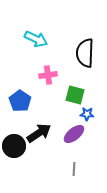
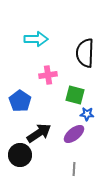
cyan arrow: rotated 25 degrees counterclockwise
black circle: moved 6 px right, 9 px down
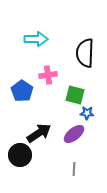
blue pentagon: moved 2 px right, 10 px up
blue star: moved 1 px up
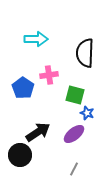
pink cross: moved 1 px right
blue pentagon: moved 1 px right, 3 px up
blue star: rotated 16 degrees clockwise
black arrow: moved 1 px left, 1 px up
gray line: rotated 24 degrees clockwise
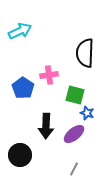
cyan arrow: moved 16 px left, 8 px up; rotated 25 degrees counterclockwise
black arrow: moved 8 px right, 6 px up; rotated 125 degrees clockwise
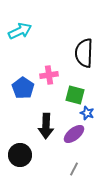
black semicircle: moved 1 px left
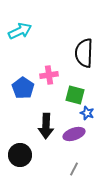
purple ellipse: rotated 20 degrees clockwise
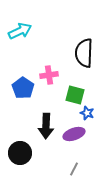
black circle: moved 2 px up
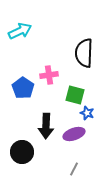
black circle: moved 2 px right, 1 px up
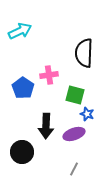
blue star: moved 1 px down
